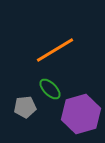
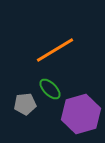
gray pentagon: moved 3 px up
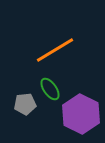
green ellipse: rotated 10 degrees clockwise
purple hexagon: rotated 18 degrees counterclockwise
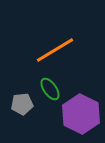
gray pentagon: moved 3 px left
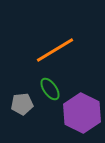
purple hexagon: moved 1 px right, 1 px up
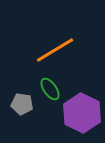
gray pentagon: rotated 15 degrees clockwise
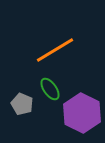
gray pentagon: rotated 15 degrees clockwise
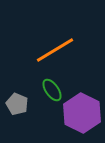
green ellipse: moved 2 px right, 1 px down
gray pentagon: moved 5 px left
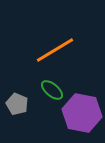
green ellipse: rotated 15 degrees counterclockwise
purple hexagon: rotated 15 degrees counterclockwise
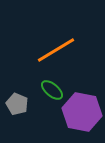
orange line: moved 1 px right
purple hexagon: moved 1 px up
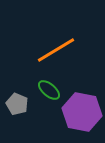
green ellipse: moved 3 px left
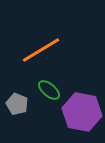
orange line: moved 15 px left
